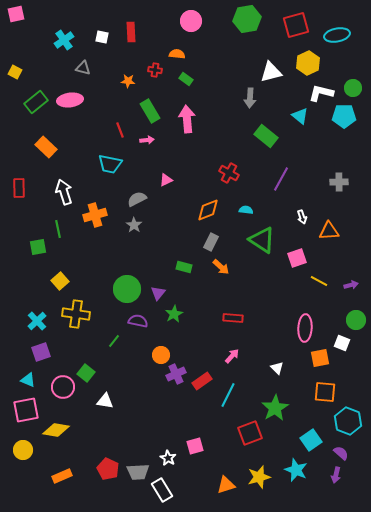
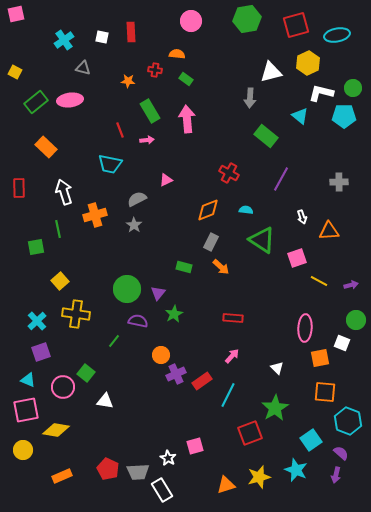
green square at (38, 247): moved 2 px left
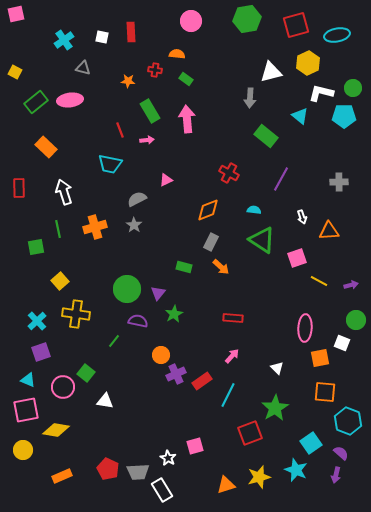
cyan semicircle at (246, 210): moved 8 px right
orange cross at (95, 215): moved 12 px down
cyan square at (311, 440): moved 3 px down
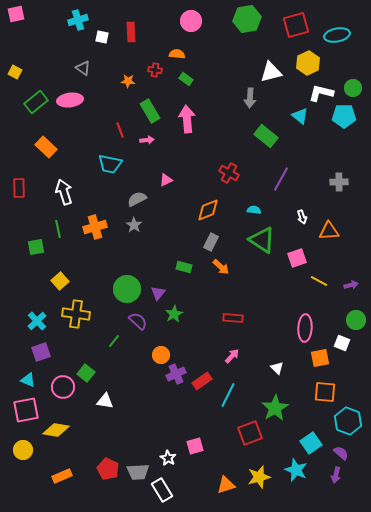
cyan cross at (64, 40): moved 14 px right, 20 px up; rotated 18 degrees clockwise
gray triangle at (83, 68): rotated 21 degrees clockwise
purple semicircle at (138, 321): rotated 30 degrees clockwise
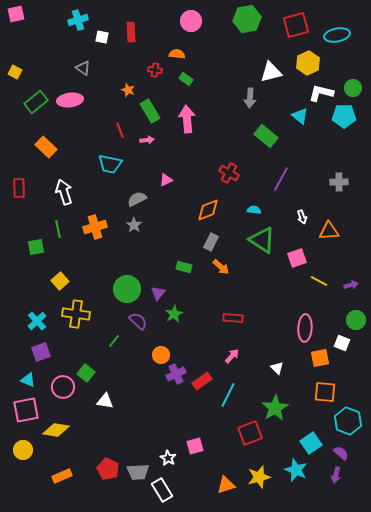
orange star at (128, 81): moved 9 px down; rotated 16 degrees clockwise
